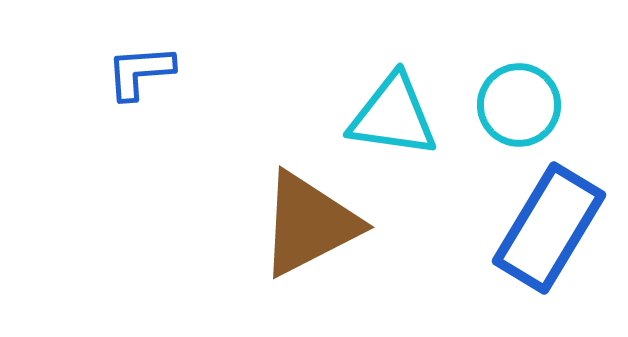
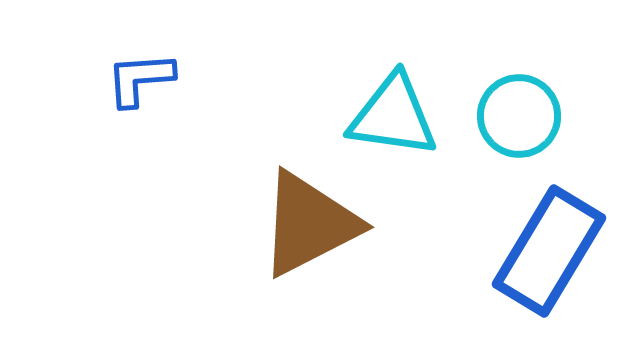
blue L-shape: moved 7 px down
cyan circle: moved 11 px down
blue rectangle: moved 23 px down
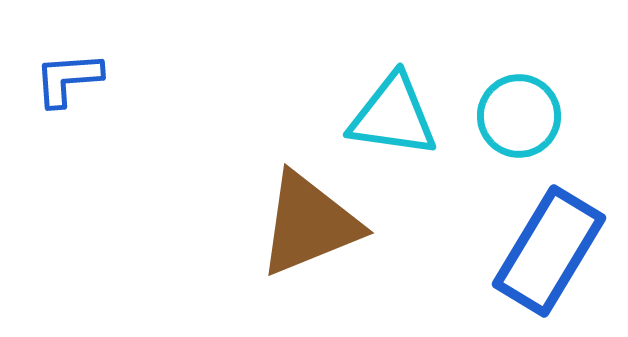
blue L-shape: moved 72 px left
brown triangle: rotated 5 degrees clockwise
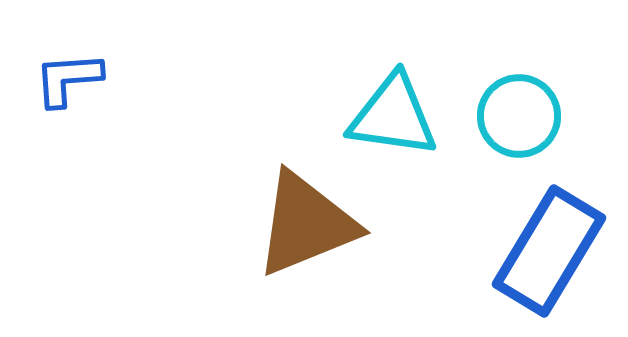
brown triangle: moved 3 px left
